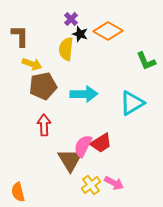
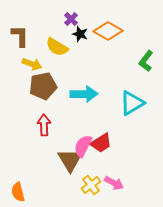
yellow semicircle: moved 9 px left, 2 px up; rotated 65 degrees counterclockwise
green L-shape: rotated 60 degrees clockwise
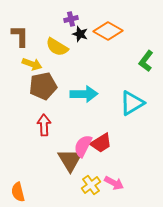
purple cross: rotated 32 degrees clockwise
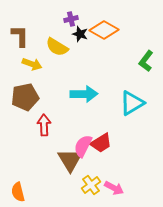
orange diamond: moved 4 px left, 1 px up
brown pentagon: moved 18 px left, 11 px down
pink arrow: moved 5 px down
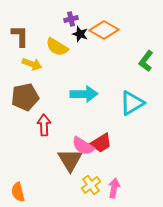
pink semicircle: rotated 85 degrees counterclockwise
pink arrow: rotated 108 degrees counterclockwise
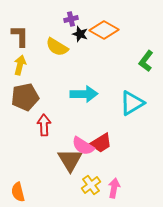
yellow arrow: moved 12 px left, 1 px down; rotated 96 degrees counterclockwise
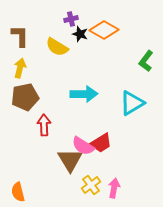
yellow arrow: moved 3 px down
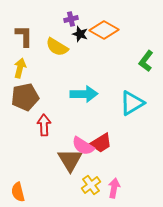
brown L-shape: moved 4 px right
